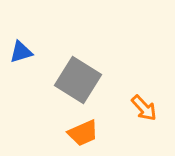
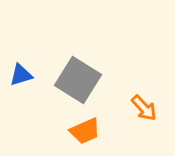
blue triangle: moved 23 px down
orange trapezoid: moved 2 px right, 2 px up
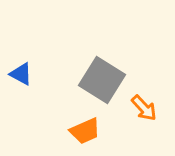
blue triangle: moved 1 px up; rotated 45 degrees clockwise
gray square: moved 24 px right
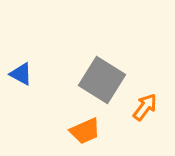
orange arrow: moved 1 px right, 1 px up; rotated 100 degrees counterclockwise
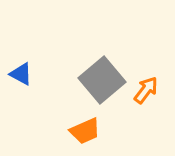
gray square: rotated 18 degrees clockwise
orange arrow: moved 1 px right, 17 px up
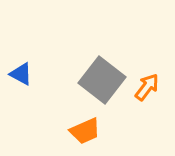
gray square: rotated 12 degrees counterclockwise
orange arrow: moved 1 px right, 3 px up
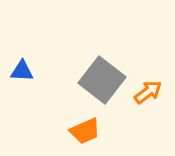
blue triangle: moved 1 px right, 3 px up; rotated 25 degrees counterclockwise
orange arrow: moved 1 px right, 5 px down; rotated 16 degrees clockwise
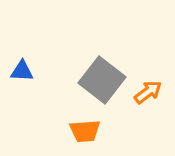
orange trapezoid: rotated 20 degrees clockwise
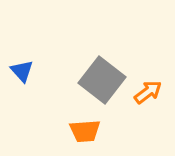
blue triangle: rotated 45 degrees clockwise
